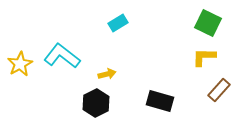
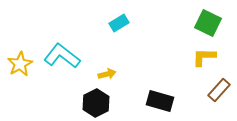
cyan rectangle: moved 1 px right
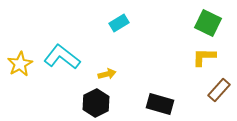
cyan L-shape: moved 1 px down
black rectangle: moved 3 px down
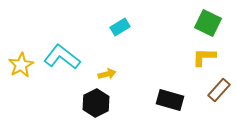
cyan rectangle: moved 1 px right, 4 px down
yellow star: moved 1 px right, 1 px down
black rectangle: moved 10 px right, 4 px up
